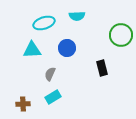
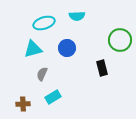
green circle: moved 1 px left, 5 px down
cyan triangle: moved 1 px right, 1 px up; rotated 12 degrees counterclockwise
gray semicircle: moved 8 px left
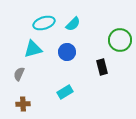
cyan semicircle: moved 4 px left, 8 px down; rotated 42 degrees counterclockwise
blue circle: moved 4 px down
black rectangle: moved 1 px up
gray semicircle: moved 23 px left
cyan rectangle: moved 12 px right, 5 px up
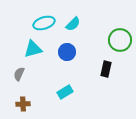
black rectangle: moved 4 px right, 2 px down; rotated 28 degrees clockwise
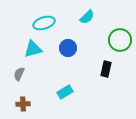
cyan semicircle: moved 14 px right, 7 px up
blue circle: moved 1 px right, 4 px up
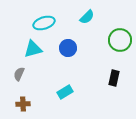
black rectangle: moved 8 px right, 9 px down
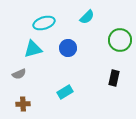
gray semicircle: rotated 136 degrees counterclockwise
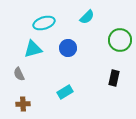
gray semicircle: rotated 88 degrees clockwise
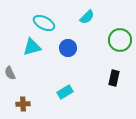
cyan ellipse: rotated 45 degrees clockwise
cyan triangle: moved 1 px left, 2 px up
gray semicircle: moved 9 px left, 1 px up
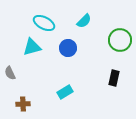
cyan semicircle: moved 3 px left, 4 px down
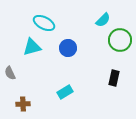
cyan semicircle: moved 19 px right, 1 px up
